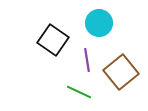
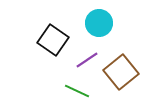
purple line: rotated 65 degrees clockwise
green line: moved 2 px left, 1 px up
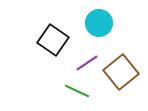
purple line: moved 3 px down
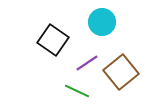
cyan circle: moved 3 px right, 1 px up
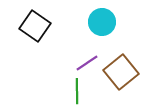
black square: moved 18 px left, 14 px up
green line: rotated 65 degrees clockwise
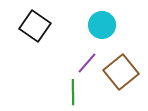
cyan circle: moved 3 px down
purple line: rotated 15 degrees counterclockwise
green line: moved 4 px left, 1 px down
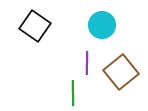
purple line: rotated 40 degrees counterclockwise
green line: moved 1 px down
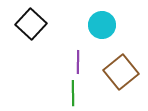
black square: moved 4 px left, 2 px up; rotated 8 degrees clockwise
purple line: moved 9 px left, 1 px up
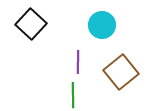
green line: moved 2 px down
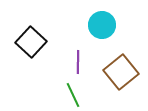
black square: moved 18 px down
green line: rotated 25 degrees counterclockwise
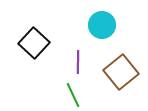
black square: moved 3 px right, 1 px down
